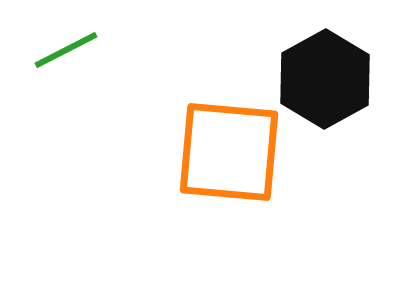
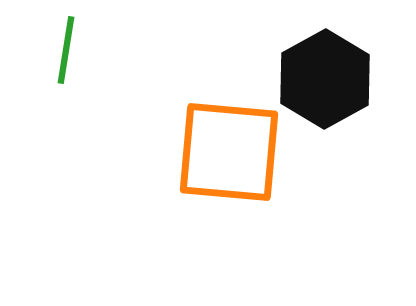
green line: rotated 54 degrees counterclockwise
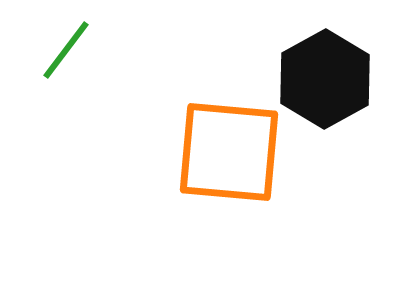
green line: rotated 28 degrees clockwise
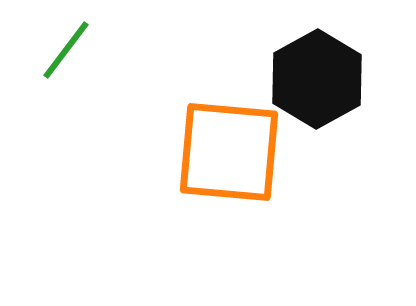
black hexagon: moved 8 px left
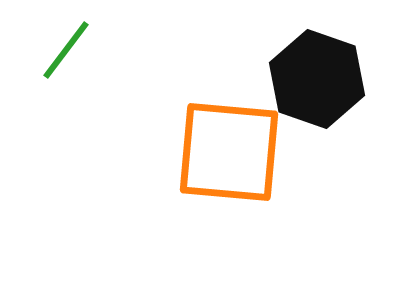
black hexagon: rotated 12 degrees counterclockwise
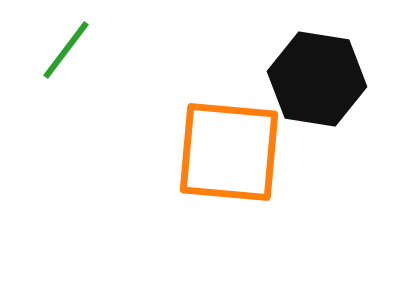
black hexagon: rotated 10 degrees counterclockwise
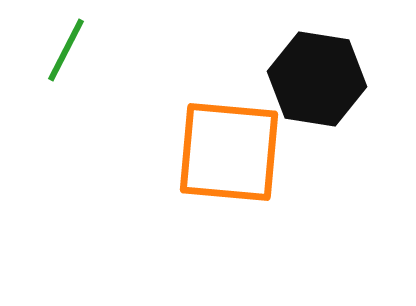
green line: rotated 10 degrees counterclockwise
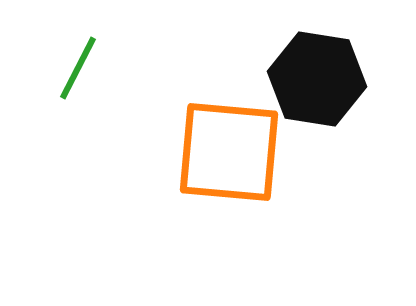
green line: moved 12 px right, 18 px down
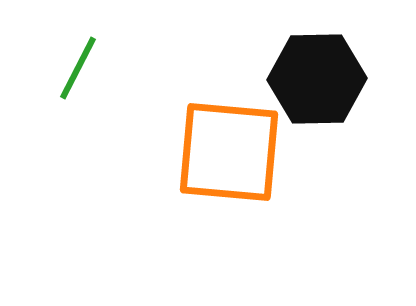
black hexagon: rotated 10 degrees counterclockwise
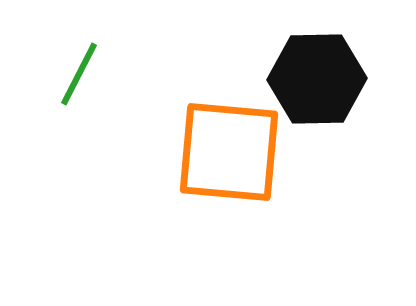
green line: moved 1 px right, 6 px down
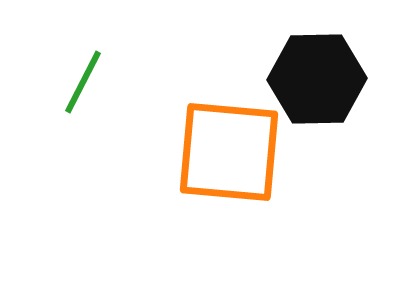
green line: moved 4 px right, 8 px down
